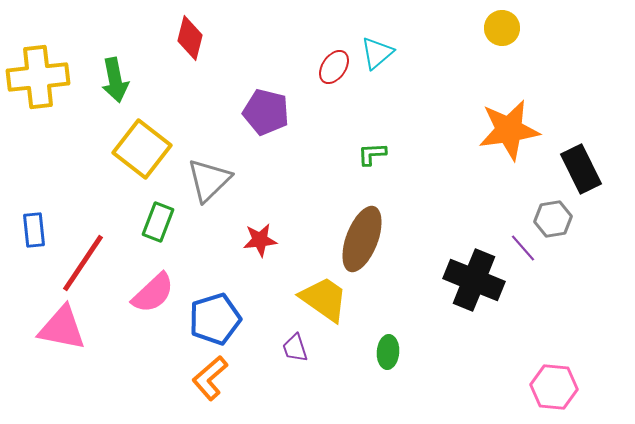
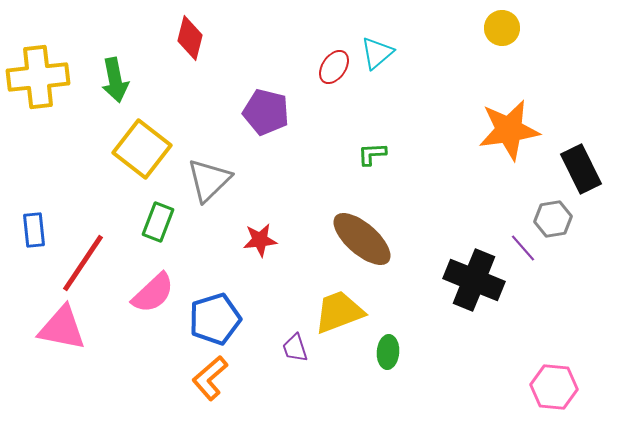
brown ellipse: rotated 70 degrees counterclockwise
yellow trapezoid: moved 15 px right, 13 px down; rotated 56 degrees counterclockwise
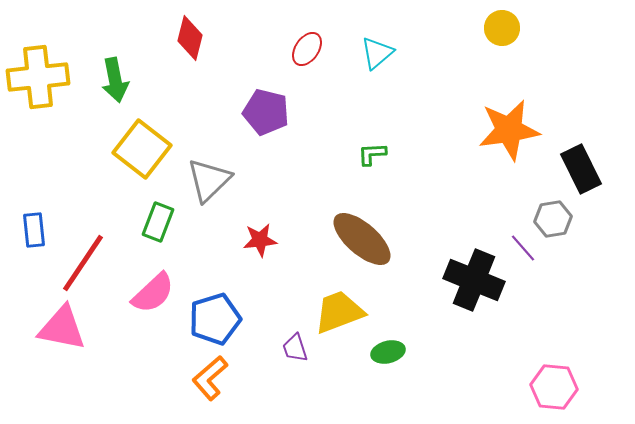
red ellipse: moved 27 px left, 18 px up
green ellipse: rotated 72 degrees clockwise
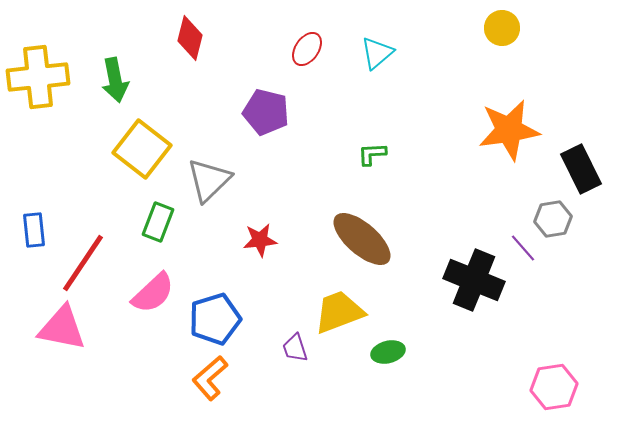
pink hexagon: rotated 15 degrees counterclockwise
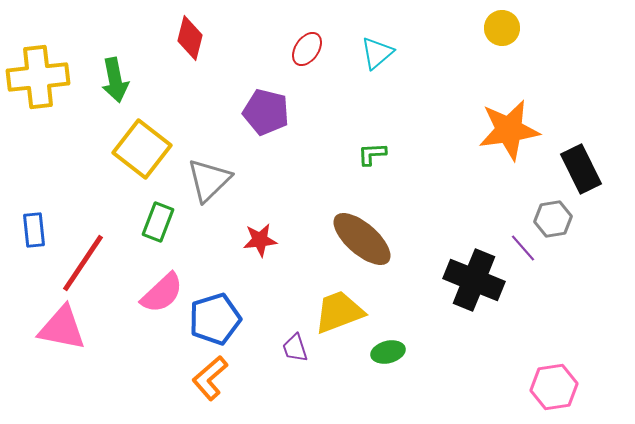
pink semicircle: moved 9 px right
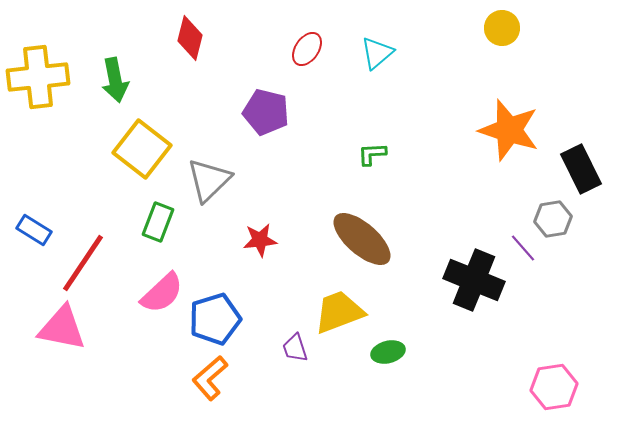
orange star: rotated 26 degrees clockwise
blue rectangle: rotated 52 degrees counterclockwise
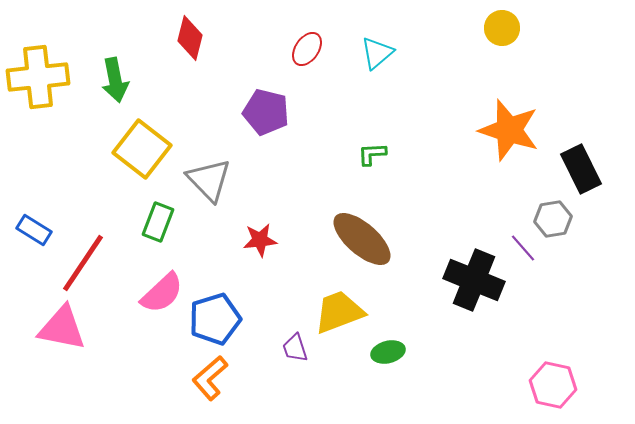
gray triangle: rotated 30 degrees counterclockwise
pink hexagon: moved 1 px left, 2 px up; rotated 21 degrees clockwise
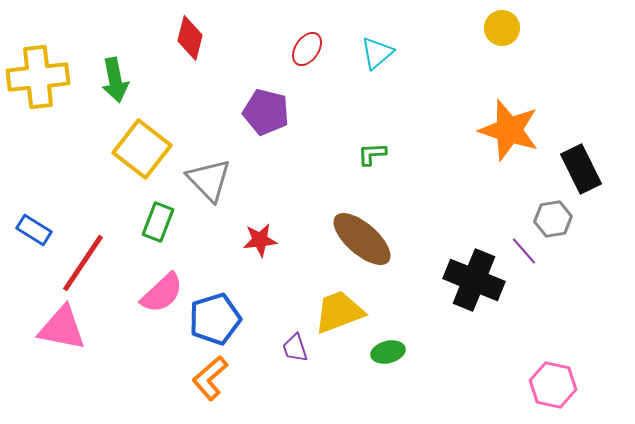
purple line: moved 1 px right, 3 px down
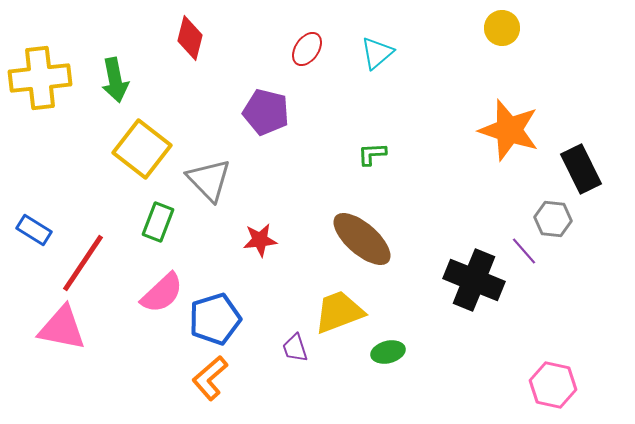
yellow cross: moved 2 px right, 1 px down
gray hexagon: rotated 15 degrees clockwise
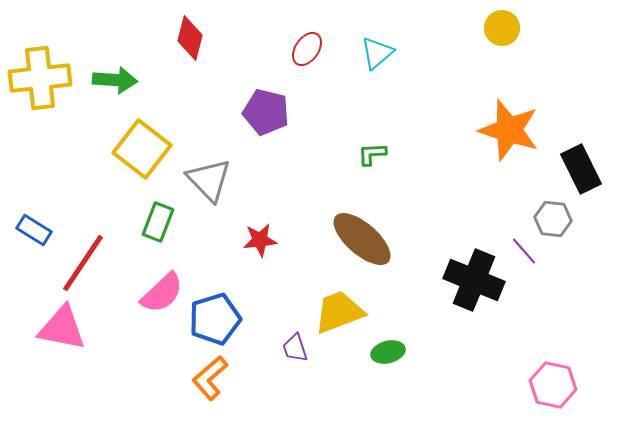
green arrow: rotated 75 degrees counterclockwise
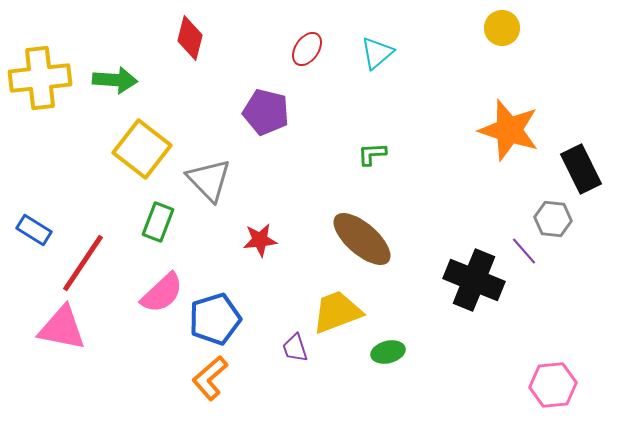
yellow trapezoid: moved 2 px left
pink hexagon: rotated 18 degrees counterclockwise
